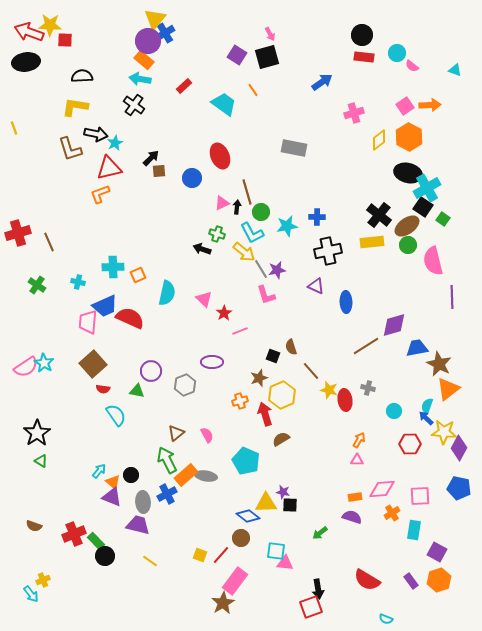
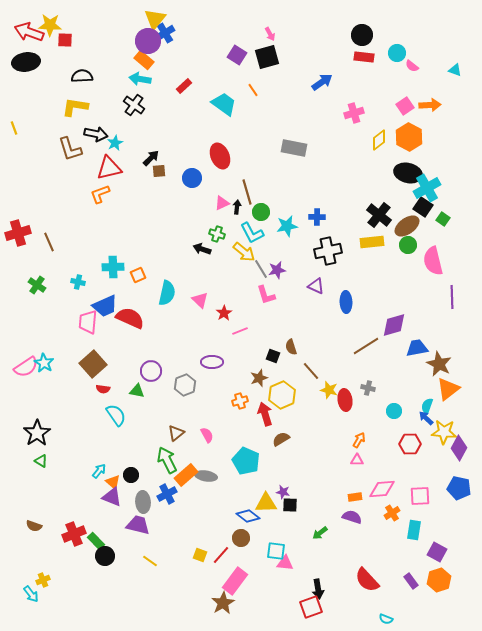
pink triangle at (204, 299): moved 4 px left, 1 px down
red semicircle at (367, 580): rotated 16 degrees clockwise
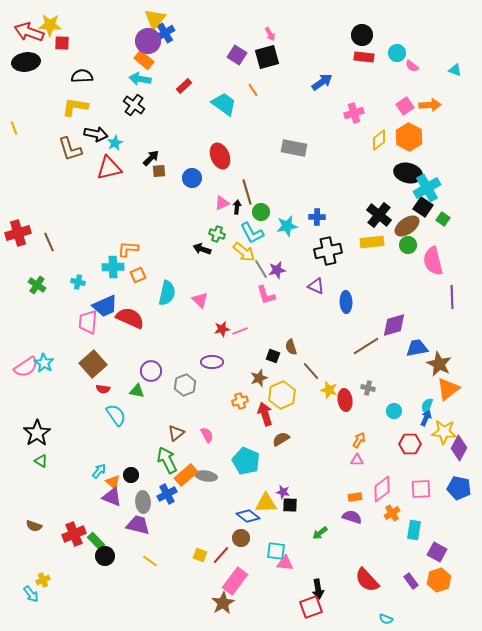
red square at (65, 40): moved 3 px left, 3 px down
orange L-shape at (100, 194): moved 28 px right, 55 px down; rotated 25 degrees clockwise
red star at (224, 313): moved 2 px left, 16 px down; rotated 21 degrees clockwise
blue arrow at (426, 418): rotated 70 degrees clockwise
pink diamond at (382, 489): rotated 32 degrees counterclockwise
pink square at (420, 496): moved 1 px right, 7 px up
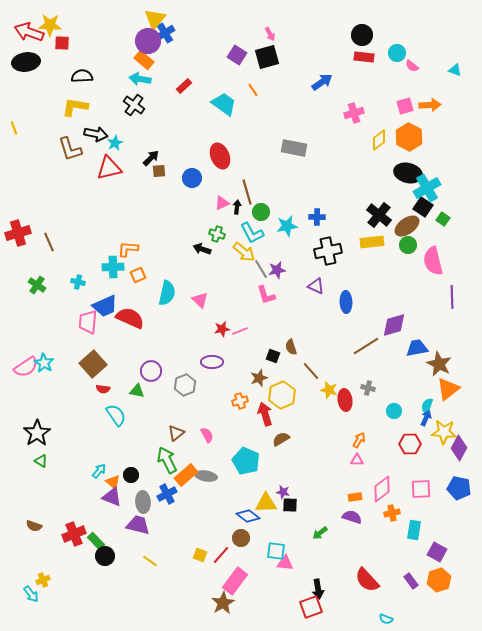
pink square at (405, 106): rotated 18 degrees clockwise
orange cross at (392, 513): rotated 21 degrees clockwise
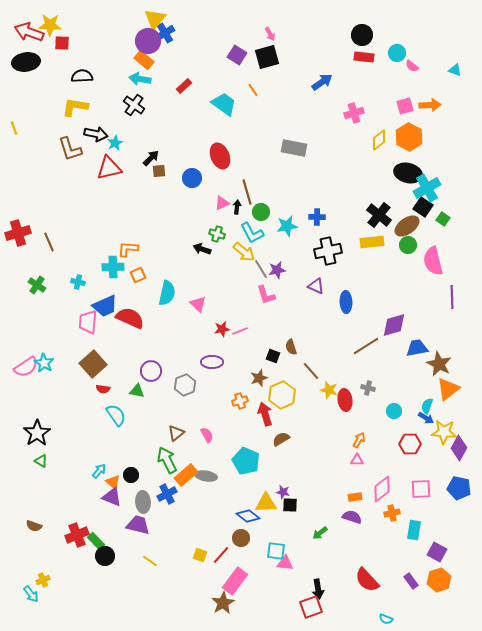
pink triangle at (200, 300): moved 2 px left, 4 px down
blue arrow at (426, 418): rotated 98 degrees clockwise
red cross at (74, 534): moved 3 px right, 1 px down
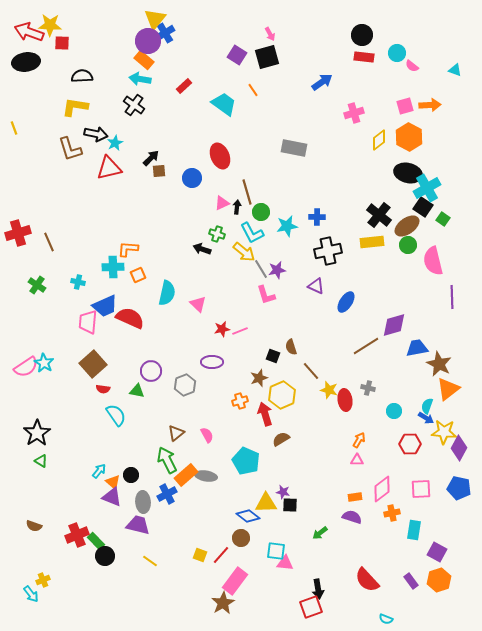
blue ellipse at (346, 302): rotated 35 degrees clockwise
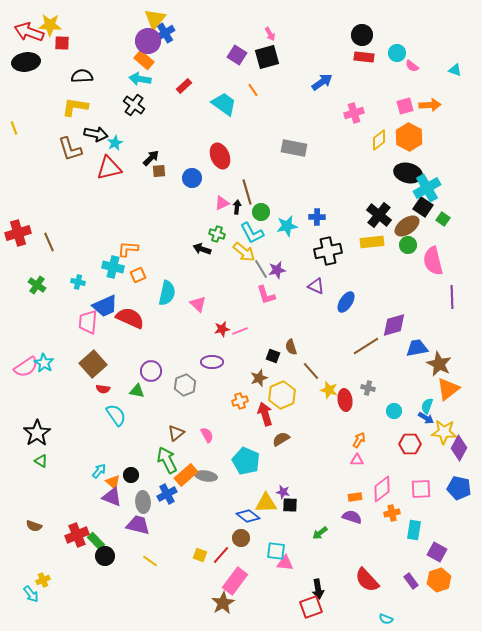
cyan cross at (113, 267): rotated 15 degrees clockwise
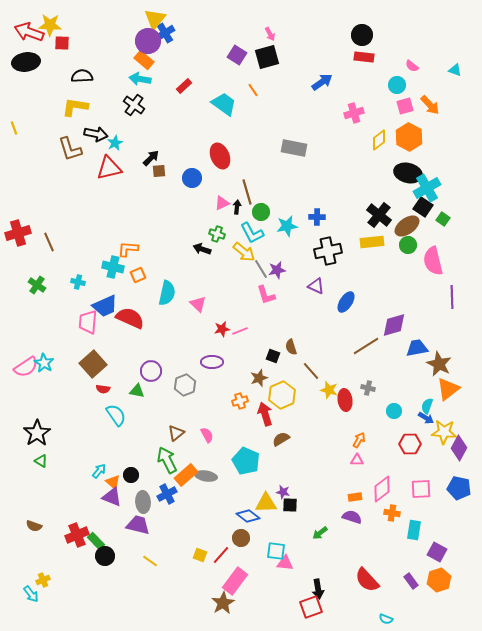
cyan circle at (397, 53): moved 32 px down
orange arrow at (430, 105): rotated 50 degrees clockwise
orange cross at (392, 513): rotated 21 degrees clockwise
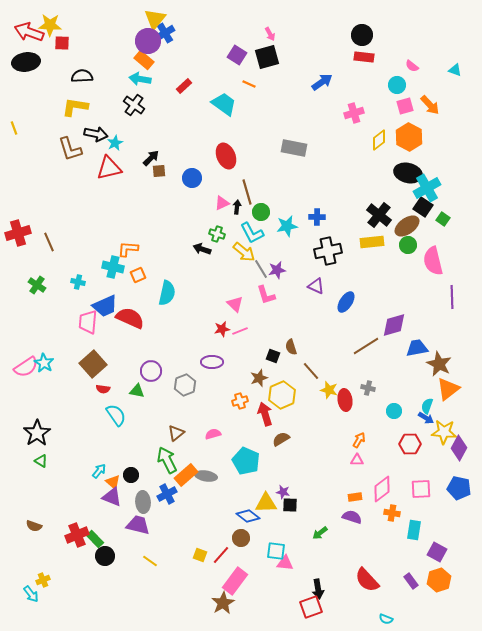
orange line at (253, 90): moved 4 px left, 6 px up; rotated 32 degrees counterclockwise
red ellipse at (220, 156): moved 6 px right
pink triangle at (198, 304): moved 37 px right
pink semicircle at (207, 435): moved 6 px right, 1 px up; rotated 77 degrees counterclockwise
green rectangle at (96, 541): moved 1 px left, 2 px up
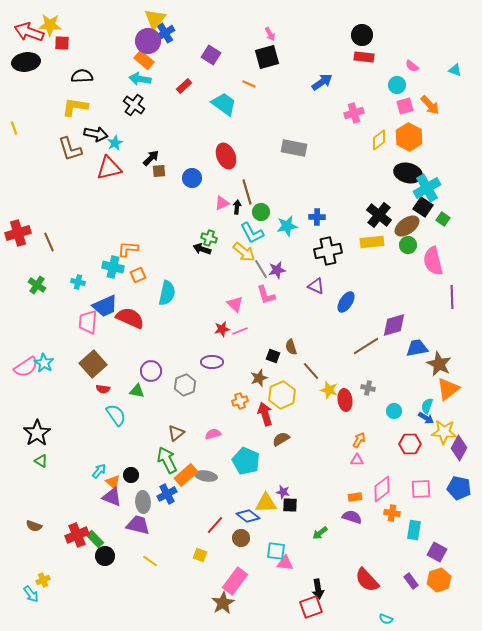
purple square at (237, 55): moved 26 px left
green cross at (217, 234): moved 8 px left, 4 px down
red line at (221, 555): moved 6 px left, 30 px up
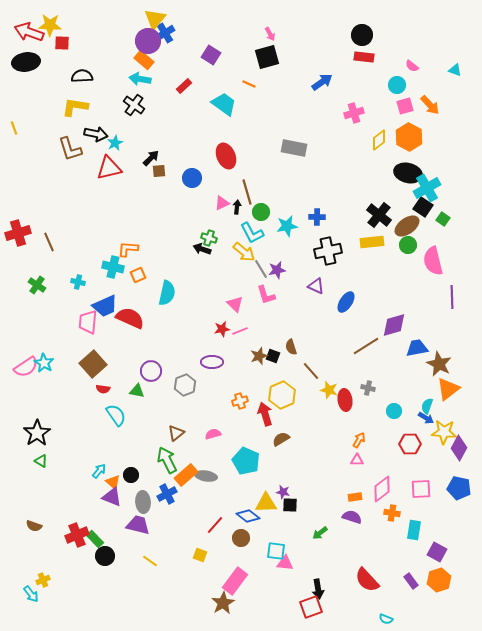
brown star at (259, 378): moved 22 px up
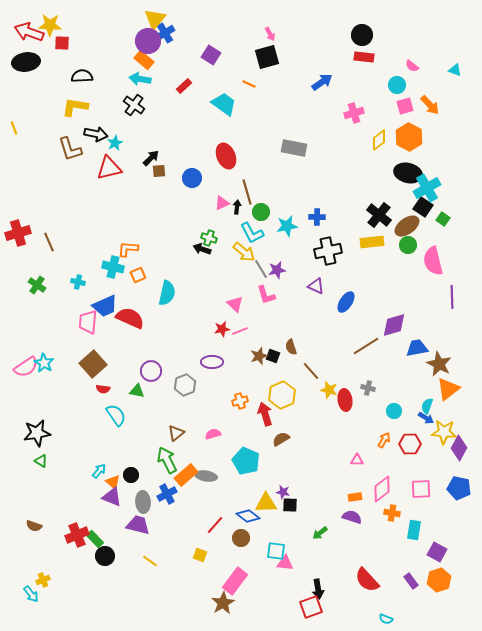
black star at (37, 433): rotated 24 degrees clockwise
orange arrow at (359, 440): moved 25 px right
